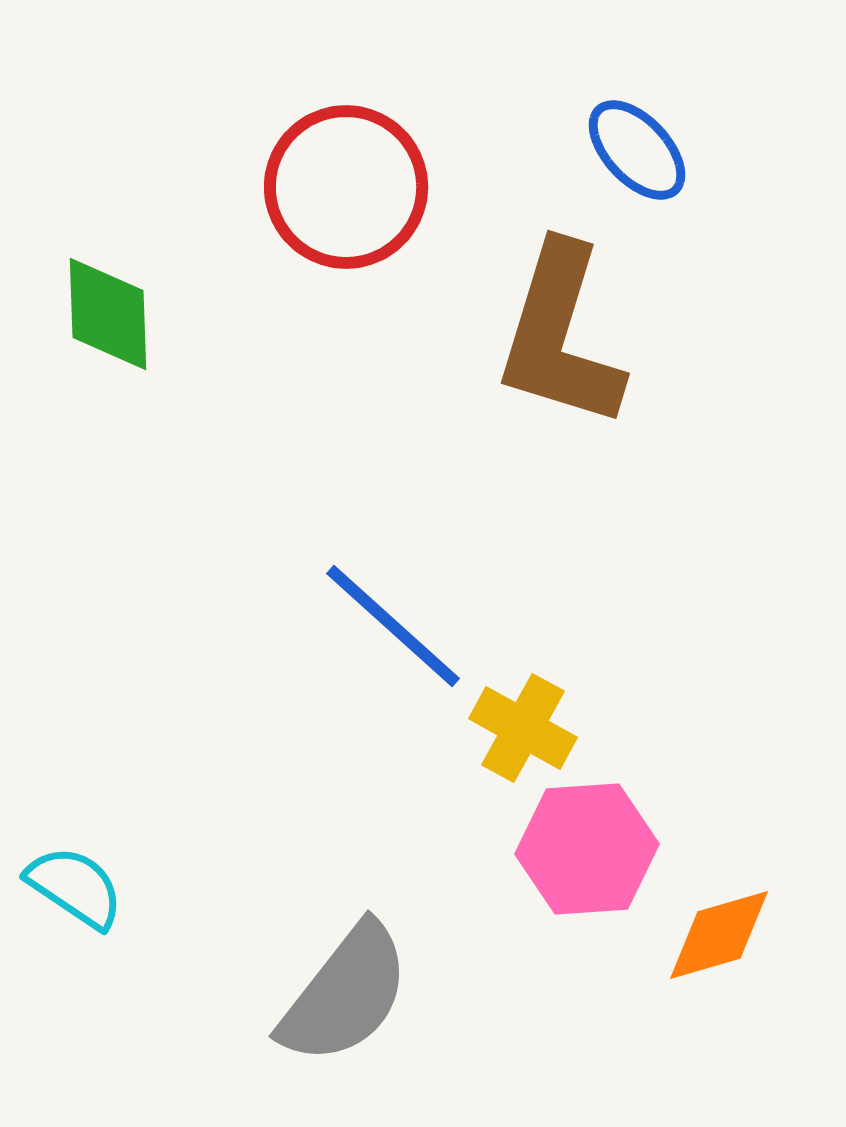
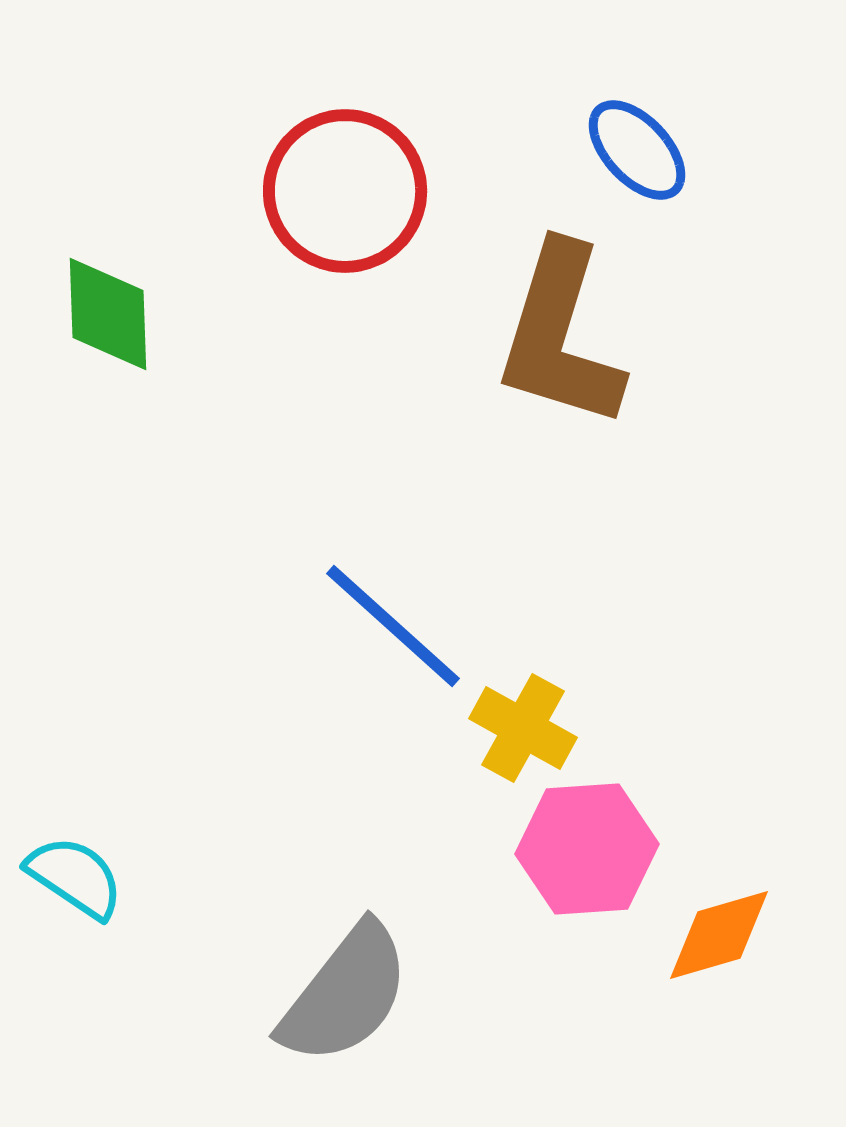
red circle: moved 1 px left, 4 px down
cyan semicircle: moved 10 px up
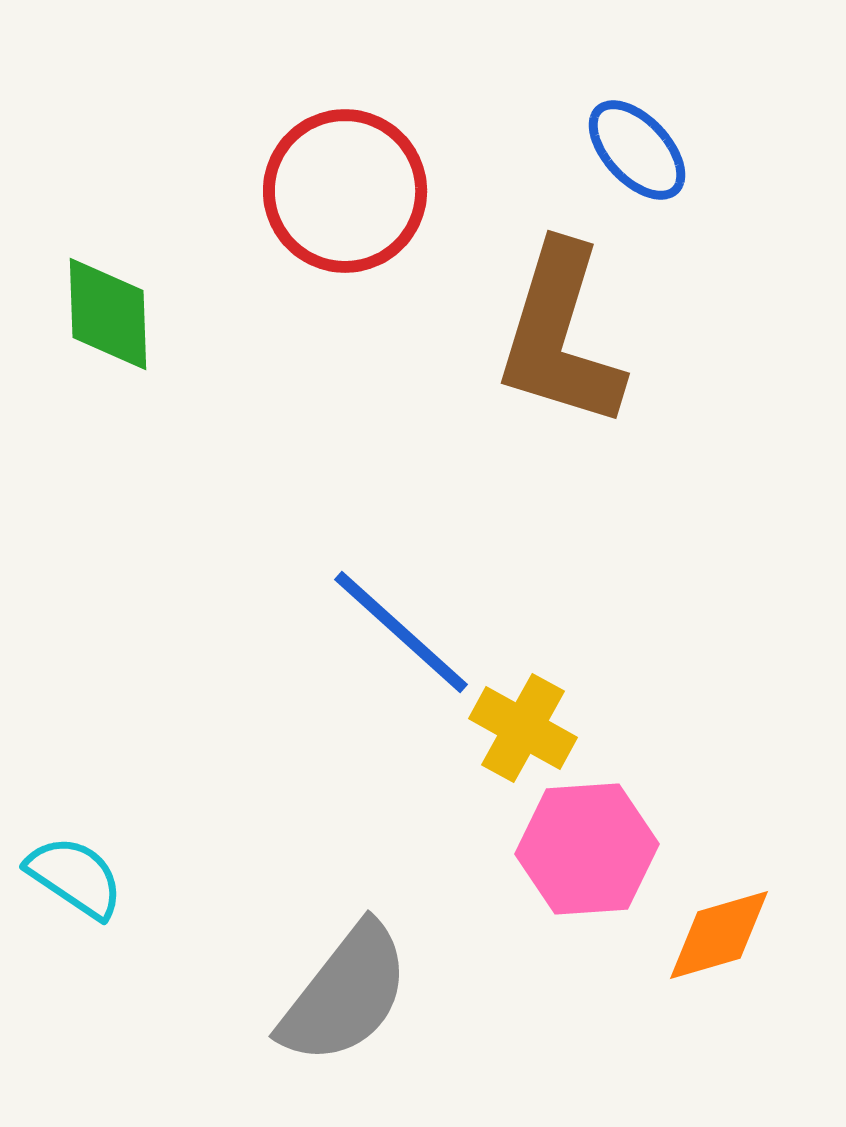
blue line: moved 8 px right, 6 px down
